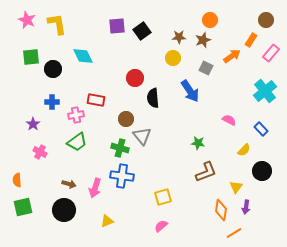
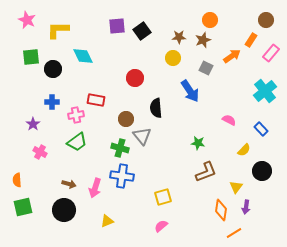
yellow L-shape at (57, 24): moved 1 px right, 6 px down; rotated 80 degrees counterclockwise
black semicircle at (153, 98): moved 3 px right, 10 px down
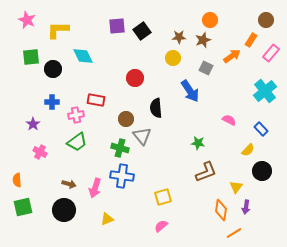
yellow semicircle at (244, 150): moved 4 px right
yellow triangle at (107, 221): moved 2 px up
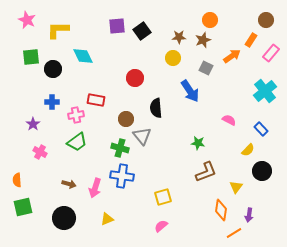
purple arrow at (246, 207): moved 3 px right, 8 px down
black circle at (64, 210): moved 8 px down
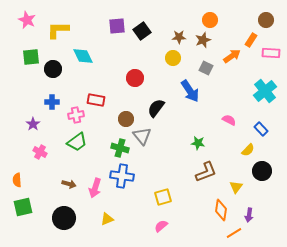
pink rectangle at (271, 53): rotated 54 degrees clockwise
black semicircle at (156, 108): rotated 42 degrees clockwise
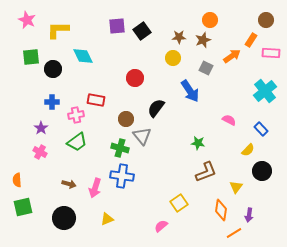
purple star at (33, 124): moved 8 px right, 4 px down
yellow square at (163, 197): moved 16 px right, 6 px down; rotated 18 degrees counterclockwise
